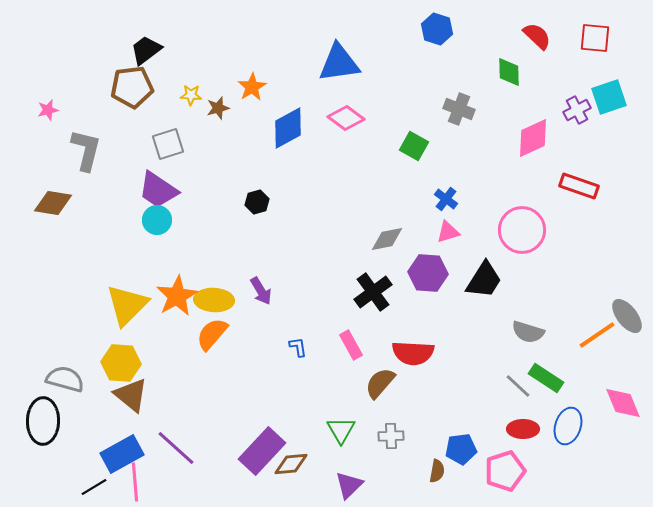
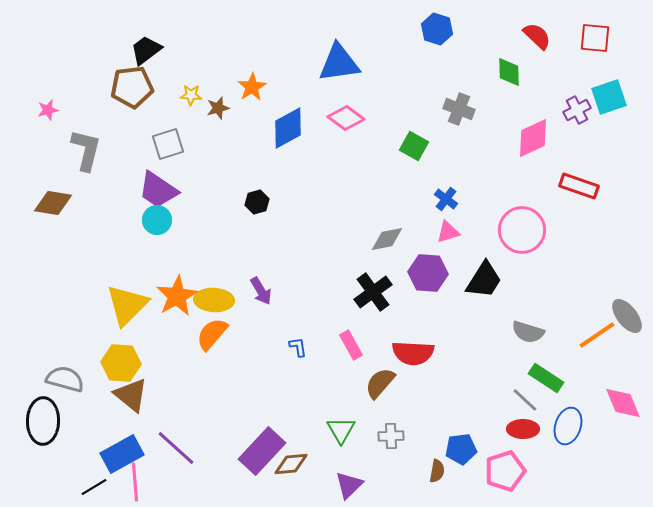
gray line at (518, 386): moved 7 px right, 14 px down
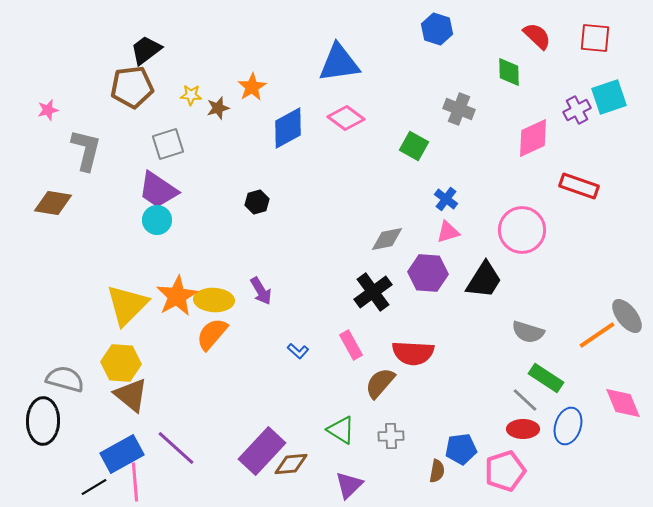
blue L-shape at (298, 347): moved 4 px down; rotated 140 degrees clockwise
green triangle at (341, 430): rotated 28 degrees counterclockwise
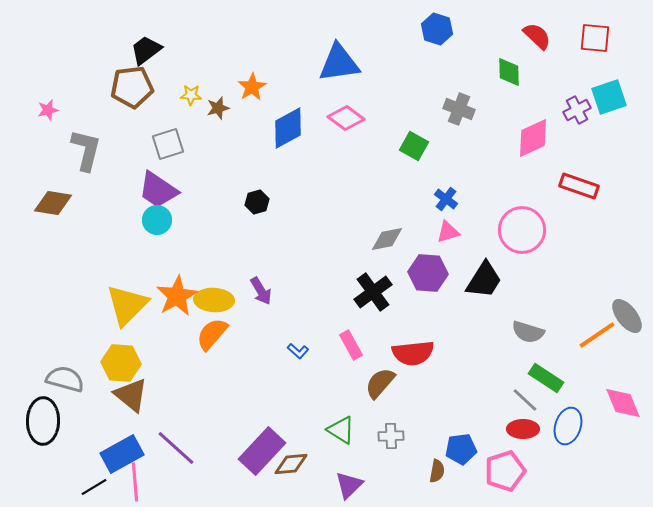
red semicircle at (413, 353): rotated 9 degrees counterclockwise
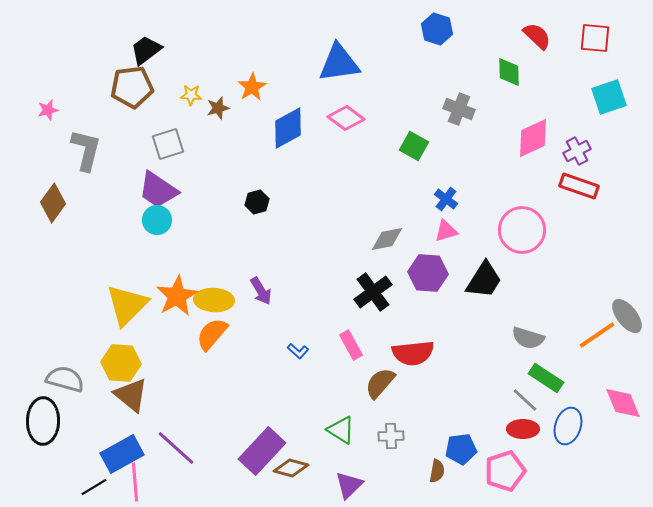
purple cross at (577, 110): moved 41 px down
brown diamond at (53, 203): rotated 63 degrees counterclockwise
pink triangle at (448, 232): moved 2 px left, 1 px up
gray semicircle at (528, 332): moved 6 px down
brown diamond at (291, 464): moved 4 px down; rotated 20 degrees clockwise
